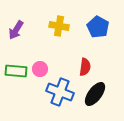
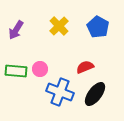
yellow cross: rotated 36 degrees clockwise
red semicircle: rotated 120 degrees counterclockwise
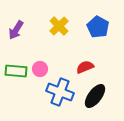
black ellipse: moved 2 px down
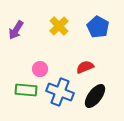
green rectangle: moved 10 px right, 19 px down
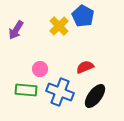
blue pentagon: moved 15 px left, 11 px up
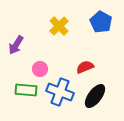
blue pentagon: moved 18 px right, 6 px down
purple arrow: moved 15 px down
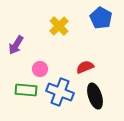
blue pentagon: moved 4 px up
black ellipse: rotated 55 degrees counterclockwise
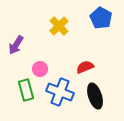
green rectangle: rotated 70 degrees clockwise
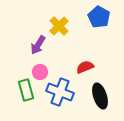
blue pentagon: moved 2 px left, 1 px up
purple arrow: moved 22 px right
pink circle: moved 3 px down
black ellipse: moved 5 px right
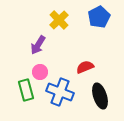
blue pentagon: rotated 15 degrees clockwise
yellow cross: moved 6 px up
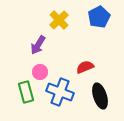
green rectangle: moved 2 px down
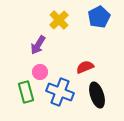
black ellipse: moved 3 px left, 1 px up
